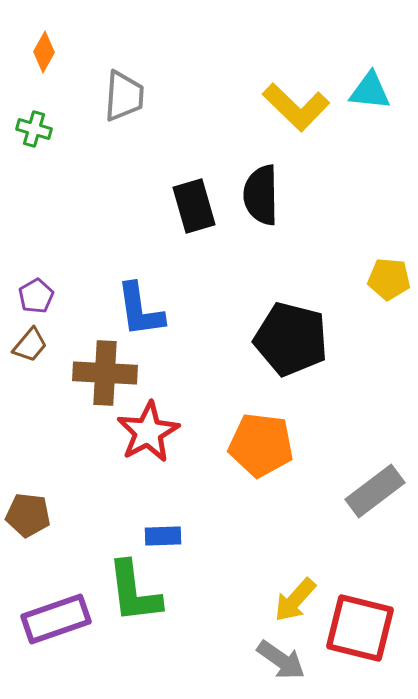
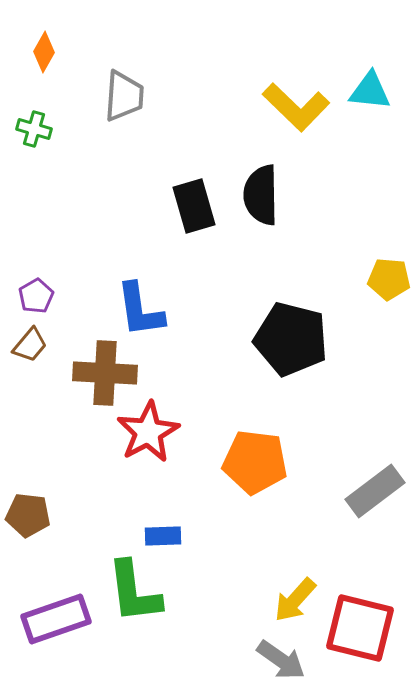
orange pentagon: moved 6 px left, 17 px down
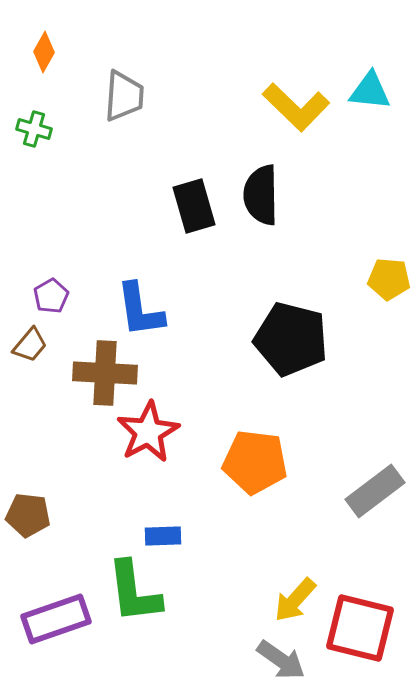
purple pentagon: moved 15 px right
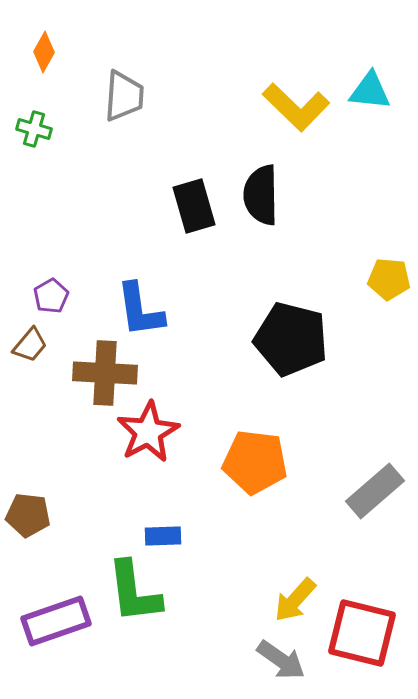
gray rectangle: rotated 4 degrees counterclockwise
purple rectangle: moved 2 px down
red square: moved 2 px right, 5 px down
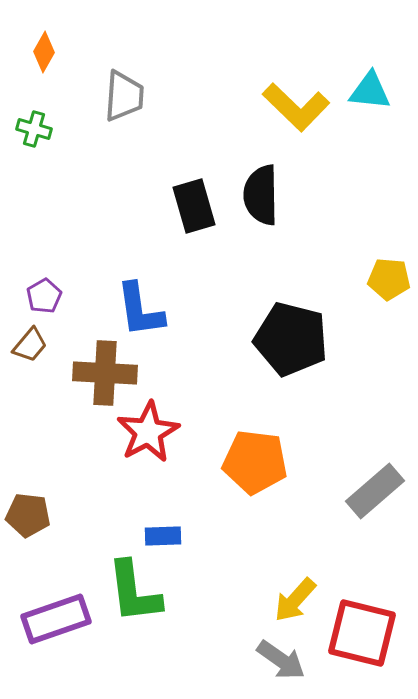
purple pentagon: moved 7 px left
purple rectangle: moved 2 px up
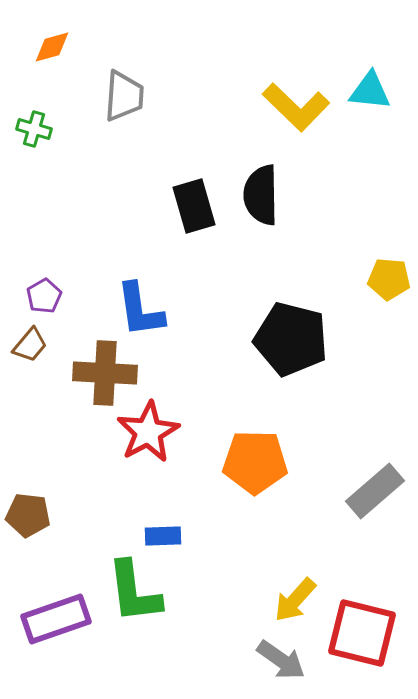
orange diamond: moved 8 px right, 5 px up; rotated 45 degrees clockwise
orange pentagon: rotated 6 degrees counterclockwise
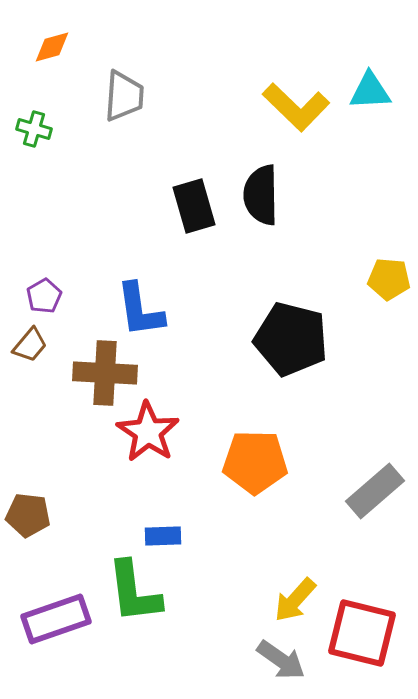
cyan triangle: rotated 9 degrees counterclockwise
red star: rotated 10 degrees counterclockwise
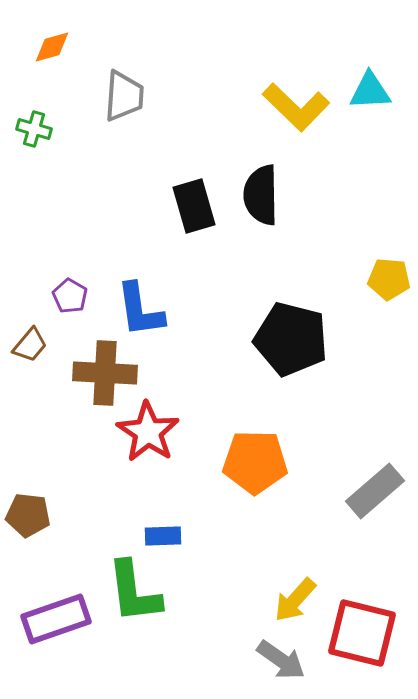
purple pentagon: moved 26 px right; rotated 12 degrees counterclockwise
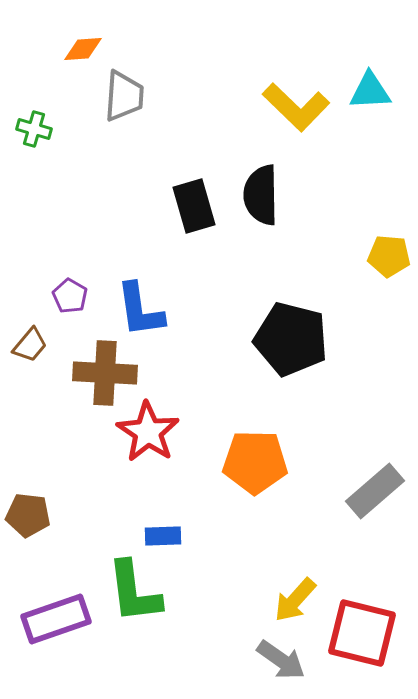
orange diamond: moved 31 px right, 2 px down; rotated 12 degrees clockwise
yellow pentagon: moved 23 px up
